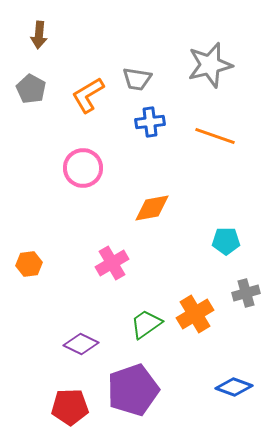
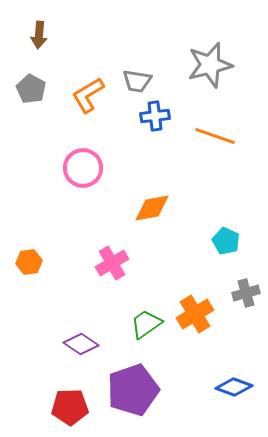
gray trapezoid: moved 2 px down
blue cross: moved 5 px right, 6 px up
cyan pentagon: rotated 24 degrees clockwise
orange hexagon: moved 2 px up
purple diamond: rotated 8 degrees clockwise
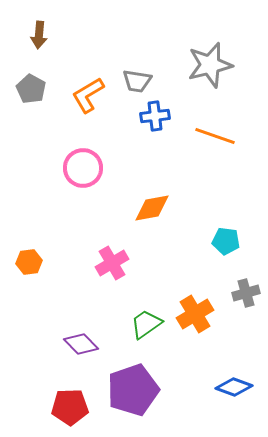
cyan pentagon: rotated 16 degrees counterclockwise
purple diamond: rotated 12 degrees clockwise
